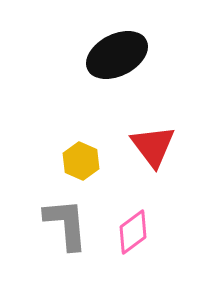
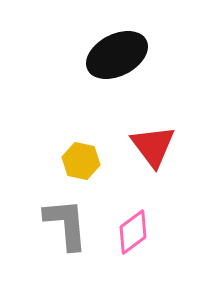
yellow hexagon: rotated 12 degrees counterclockwise
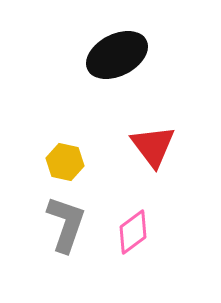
yellow hexagon: moved 16 px left, 1 px down
gray L-shape: rotated 24 degrees clockwise
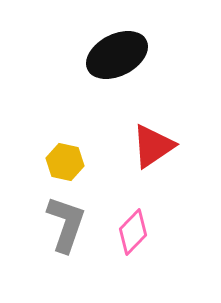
red triangle: rotated 33 degrees clockwise
pink diamond: rotated 9 degrees counterclockwise
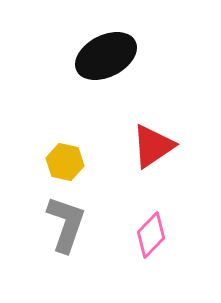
black ellipse: moved 11 px left, 1 px down
pink diamond: moved 18 px right, 3 px down
